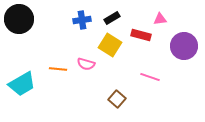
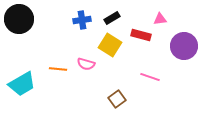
brown square: rotated 12 degrees clockwise
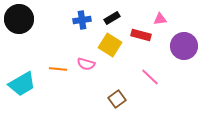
pink line: rotated 24 degrees clockwise
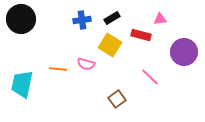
black circle: moved 2 px right
purple circle: moved 6 px down
cyan trapezoid: rotated 132 degrees clockwise
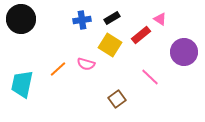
pink triangle: rotated 40 degrees clockwise
red rectangle: rotated 54 degrees counterclockwise
orange line: rotated 48 degrees counterclockwise
